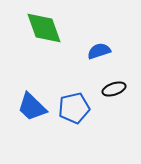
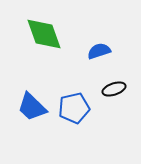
green diamond: moved 6 px down
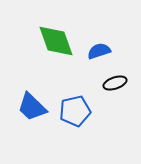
green diamond: moved 12 px right, 7 px down
black ellipse: moved 1 px right, 6 px up
blue pentagon: moved 1 px right, 3 px down
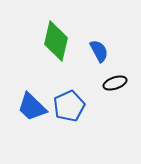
green diamond: rotated 33 degrees clockwise
blue semicircle: rotated 80 degrees clockwise
blue pentagon: moved 6 px left, 5 px up; rotated 12 degrees counterclockwise
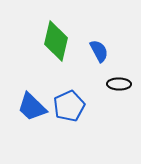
black ellipse: moved 4 px right, 1 px down; rotated 20 degrees clockwise
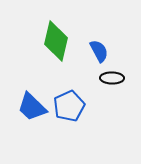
black ellipse: moved 7 px left, 6 px up
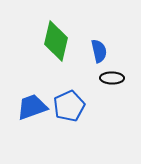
blue semicircle: rotated 15 degrees clockwise
blue trapezoid: rotated 116 degrees clockwise
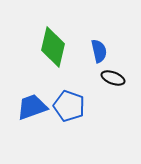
green diamond: moved 3 px left, 6 px down
black ellipse: moved 1 px right; rotated 20 degrees clockwise
blue pentagon: rotated 28 degrees counterclockwise
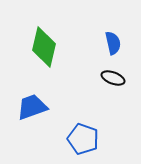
green diamond: moved 9 px left
blue semicircle: moved 14 px right, 8 px up
blue pentagon: moved 14 px right, 33 px down
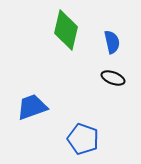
blue semicircle: moved 1 px left, 1 px up
green diamond: moved 22 px right, 17 px up
